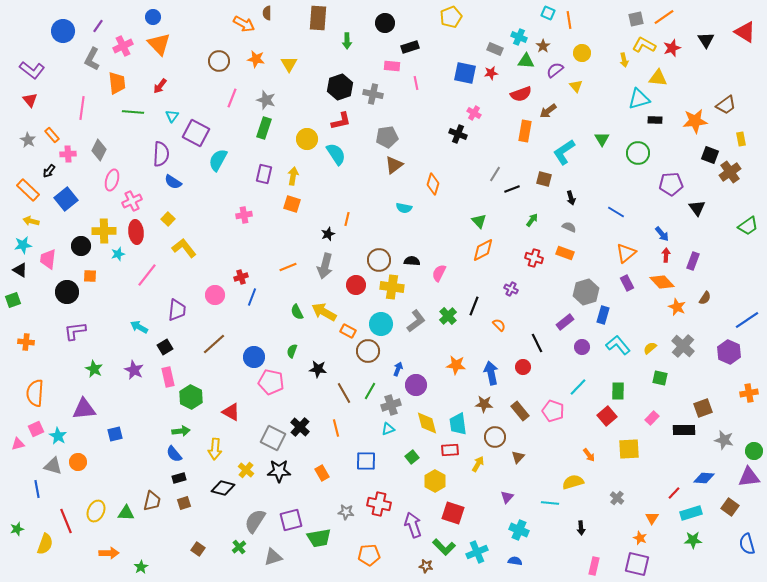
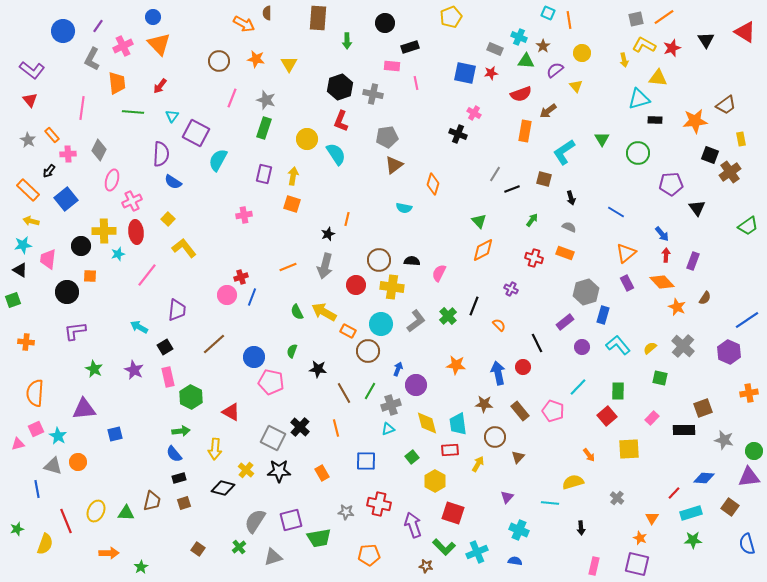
red L-shape at (341, 121): rotated 125 degrees clockwise
pink circle at (215, 295): moved 12 px right
blue arrow at (491, 373): moved 7 px right
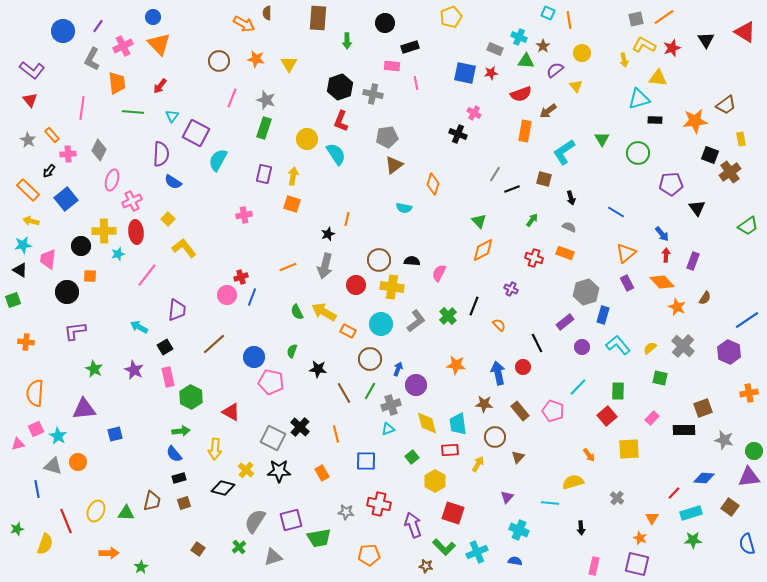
brown circle at (368, 351): moved 2 px right, 8 px down
orange line at (336, 428): moved 6 px down
